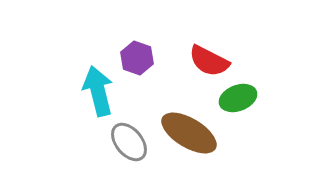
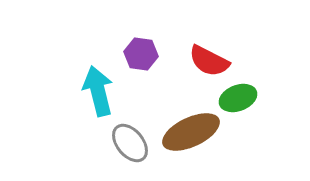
purple hexagon: moved 4 px right, 4 px up; rotated 12 degrees counterclockwise
brown ellipse: moved 2 px right, 1 px up; rotated 56 degrees counterclockwise
gray ellipse: moved 1 px right, 1 px down
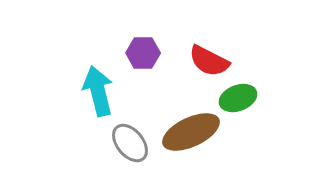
purple hexagon: moved 2 px right, 1 px up; rotated 8 degrees counterclockwise
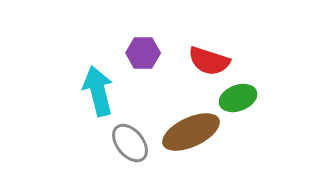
red semicircle: rotated 9 degrees counterclockwise
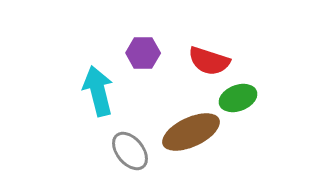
gray ellipse: moved 8 px down
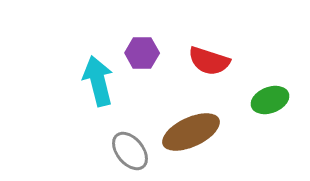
purple hexagon: moved 1 px left
cyan arrow: moved 10 px up
green ellipse: moved 32 px right, 2 px down
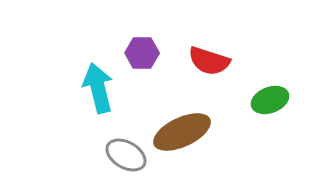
cyan arrow: moved 7 px down
brown ellipse: moved 9 px left
gray ellipse: moved 4 px left, 4 px down; rotated 21 degrees counterclockwise
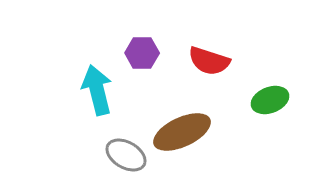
cyan arrow: moved 1 px left, 2 px down
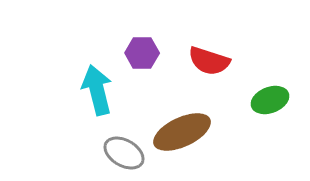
gray ellipse: moved 2 px left, 2 px up
